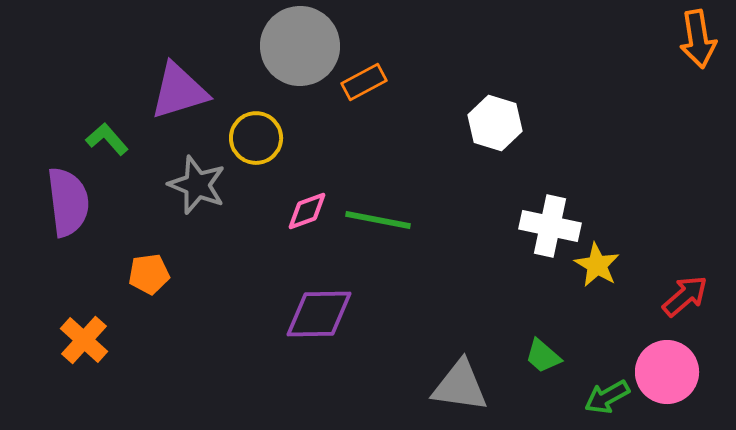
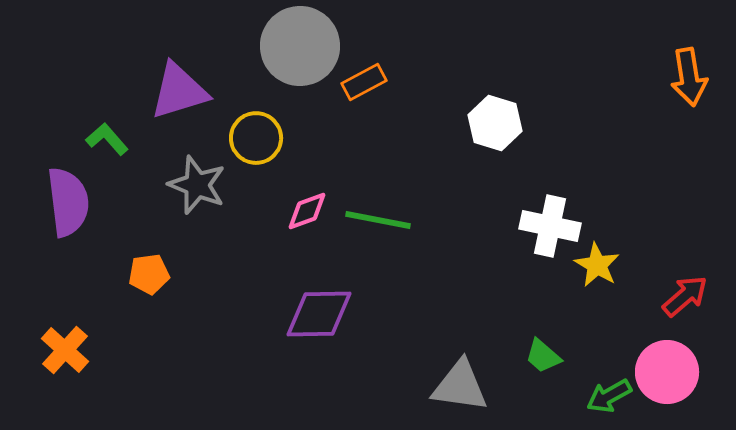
orange arrow: moved 9 px left, 38 px down
orange cross: moved 19 px left, 10 px down
green arrow: moved 2 px right, 1 px up
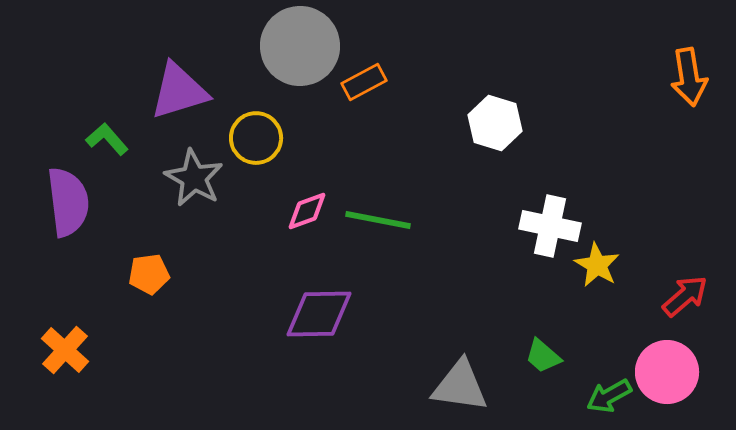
gray star: moved 3 px left, 7 px up; rotated 8 degrees clockwise
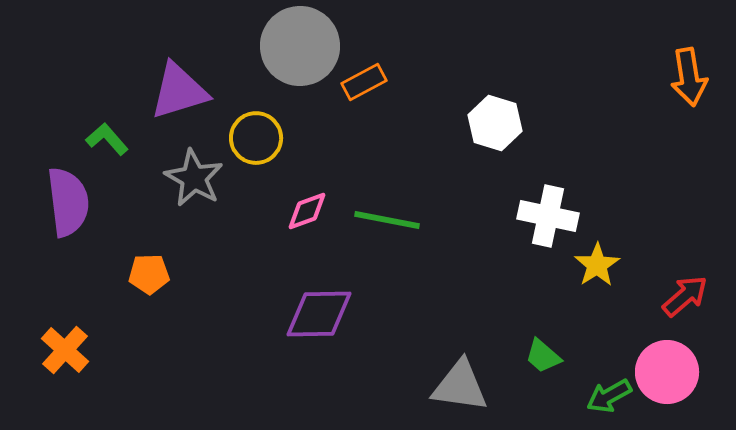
green line: moved 9 px right
white cross: moved 2 px left, 10 px up
yellow star: rotated 9 degrees clockwise
orange pentagon: rotated 6 degrees clockwise
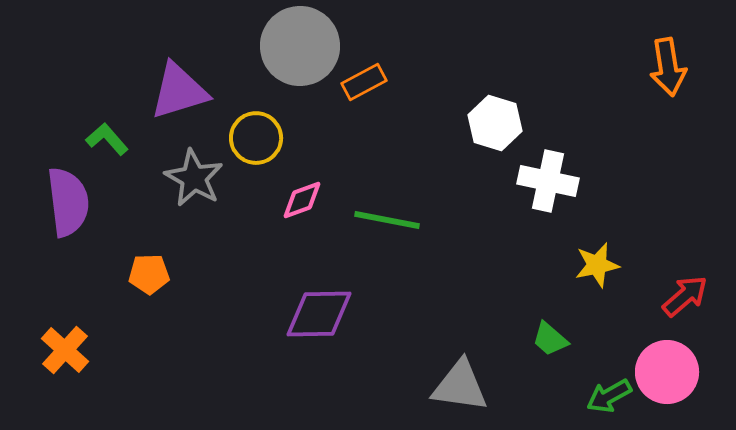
orange arrow: moved 21 px left, 10 px up
pink diamond: moved 5 px left, 11 px up
white cross: moved 35 px up
yellow star: rotated 21 degrees clockwise
green trapezoid: moved 7 px right, 17 px up
